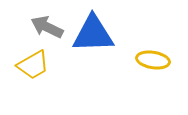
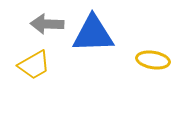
gray arrow: moved 3 px up; rotated 24 degrees counterclockwise
yellow trapezoid: moved 1 px right
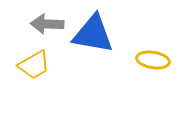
blue triangle: rotated 12 degrees clockwise
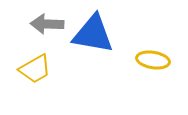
yellow trapezoid: moved 1 px right, 4 px down
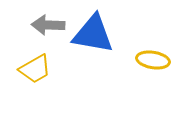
gray arrow: moved 1 px right, 1 px down
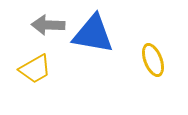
yellow ellipse: rotated 60 degrees clockwise
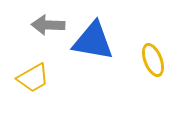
blue triangle: moved 7 px down
yellow trapezoid: moved 2 px left, 9 px down
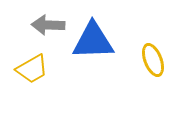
blue triangle: rotated 12 degrees counterclockwise
yellow trapezoid: moved 1 px left, 9 px up
